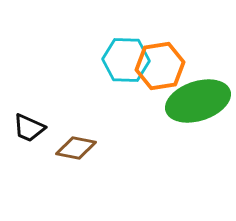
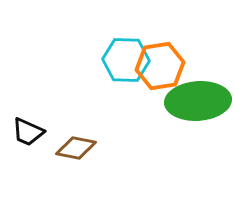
green ellipse: rotated 14 degrees clockwise
black trapezoid: moved 1 px left, 4 px down
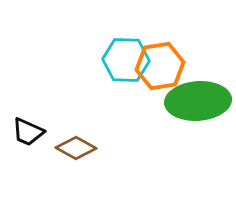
brown diamond: rotated 18 degrees clockwise
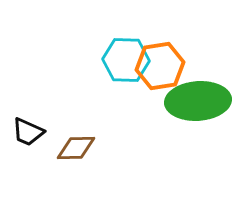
brown diamond: rotated 30 degrees counterclockwise
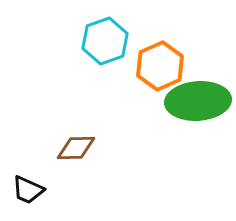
cyan hexagon: moved 21 px left, 19 px up; rotated 21 degrees counterclockwise
orange hexagon: rotated 15 degrees counterclockwise
black trapezoid: moved 58 px down
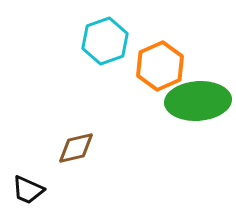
brown diamond: rotated 12 degrees counterclockwise
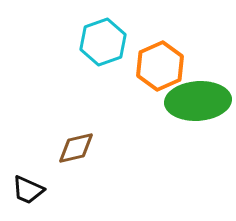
cyan hexagon: moved 2 px left, 1 px down
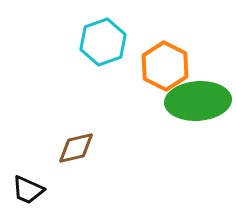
orange hexagon: moved 5 px right; rotated 9 degrees counterclockwise
